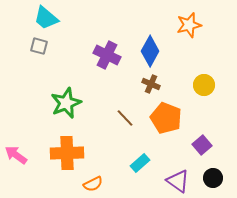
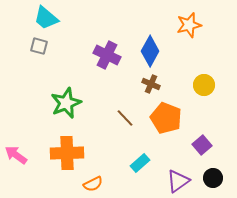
purple triangle: rotated 50 degrees clockwise
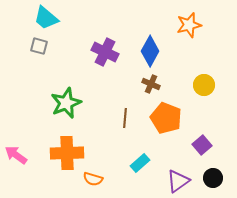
purple cross: moved 2 px left, 3 px up
brown line: rotated 48 degrees clockwise
orange semicircle: moved 5 px up; rotated 42 degrees clockwise
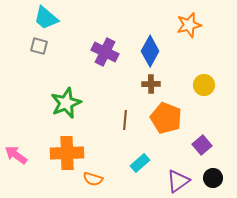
brown cross: rotated 24 degrees counterclockwise
brown line: moved 2 px down
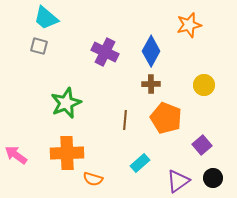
blue diamond: moved 1 px right
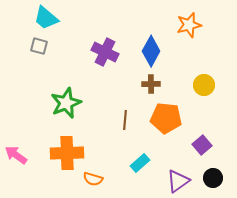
orange pentagon: rotated 16 degrees counterclockwise
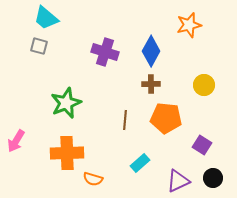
purple cross: rotated 8 degrees counterclockwise
purple square: rotated 18 degrees counterclockwise
pink arrow: moved 14 px up; rotated 95 degrees counterclockwise
purple triangle: rotated 10 degrees clockwise
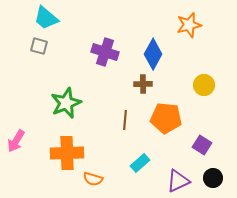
blue diamond: moved 2 px right, 3 px down
brown cross: moved 8 px left
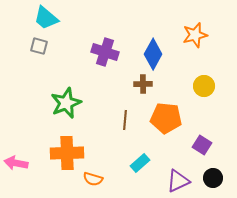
orange star: moved 6 px right, 10 px down
yellow circle: moved 1 px down
pink arrow: moved 22 px down; rotated 70 degrees clockwise
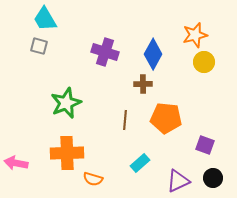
cyan trapezoid: moved 1 px left, 1 px down; rotated 20 degrees clockwise
yellow circle: moved 24 px up
purple square: moved 3 px right; rotated 12 degrees counterclockwise
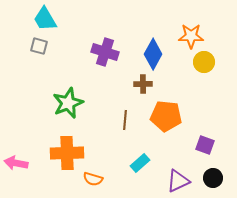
orange star: moved 4 px left, 1 px down; rotated 15 degrees clockwise
green star: moved 2 px right
orange pentagon: moved 2 px up
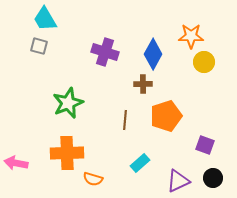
orange pentagon: rotated 24 degrees counterclockwise
